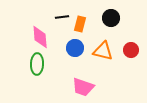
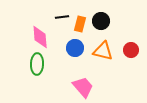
black circle: moved 10 px left, 3 px down
pink trapezoid: rotated 150 degrees counterclockwise
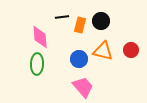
orange rectangle: moved 1 px down
blue circle: moved 4 px right, 11 px down
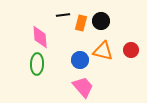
black line: moved 1 px right, 2 px up
orange rectangle: moved 1 px right, 2 px up
blue circle: moved 1 px right, 1 px down
